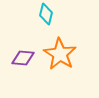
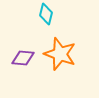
orange star: rotated 12 degrees counterclockwise
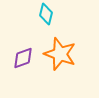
purple diamond: rotated 25 degrees counterclockwise
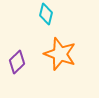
purple diamond: moved 6 px left, 4 px down; rotated 25 degrees counterclockwise
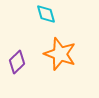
cyan diamond: rotated 30 degrees counterclockwise
